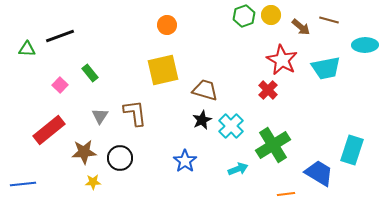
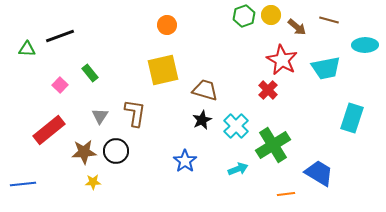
brown arrow: moved 4 px left
brown L-shape: rotated 16 degrees clockwise
cyan cross: moved 5 px right
cyan rectangle: moved 32 px up
black circle: moved 4 px left, 7 px up
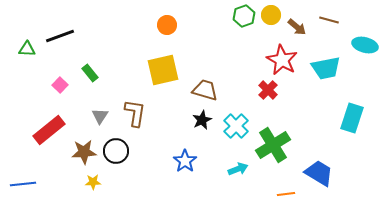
cyan ellipse: rotated 15 degrees clockwise
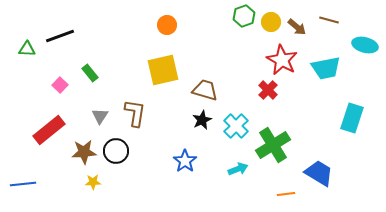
yellow circle: moved 7 px down
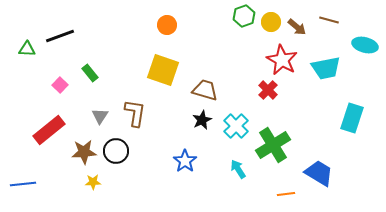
yellow square: rotated 32 degrees clockwise
cyan arrow: rotated 102 degrees counterclockwise
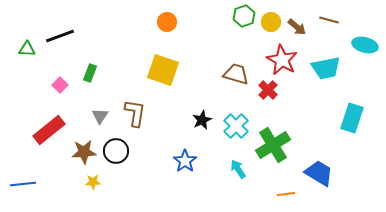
orange circle: moved 3 px up
green rectangle: rotated 60 degrees clockwise
brown trapezoid: moved 31 px right, 16 px up
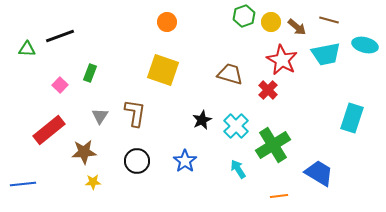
cyan trapezoid: moved 14 px up
brown trapezoid: moved 6 px left
black circle: moved 21 px right, 10 px down
orange line: moved 7 px left, 2 px down
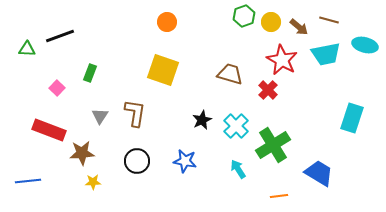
brown arrow: moved 2 px right
pink square: moved 3 px left, 3 px down
red rectangle: rotated 60 degrees clockwise
brown star: moved 2 px left, 1 px down
blue star: rotated 25 degrees counterclockwise
blue line: moved 5 px right, 3 px up
